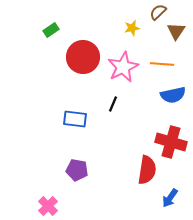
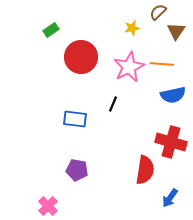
red circle: moved 2 px left
pink star: moved 6 px right
red semicircle: moved 2 px left
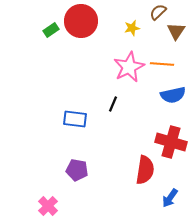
red circle: moved 36 px up
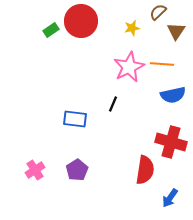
purple pentagon: rotated 30 degrees clockwise
pink cross: moved 13 px left, 36 px up; rotated 12 degrees clockwise
